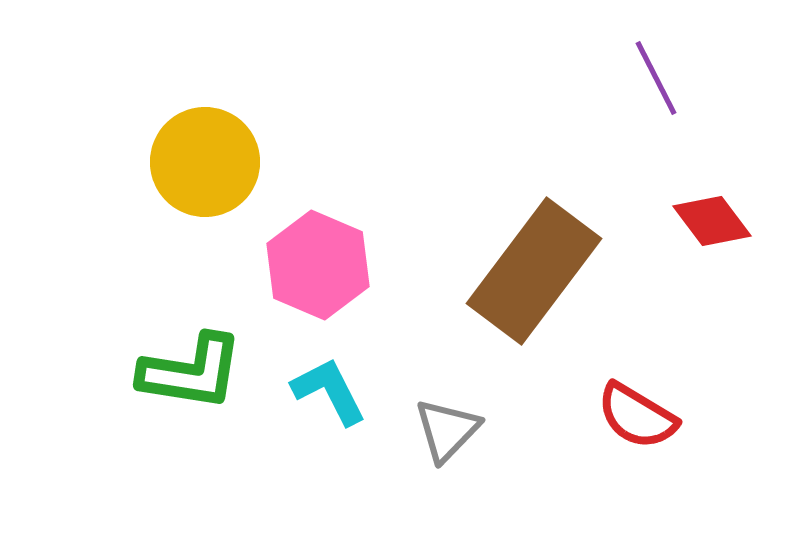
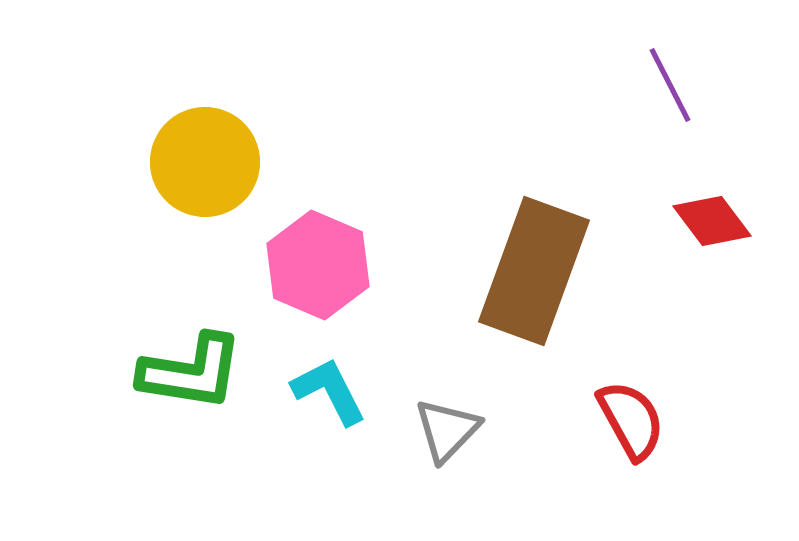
purple line: moved 14 px right, 7 px down
brown rectangle: rotated 17 degrees counterclockwise
red semicircle: moved 6 px left, 4 px down; rotated 150 degrees counterclockwise
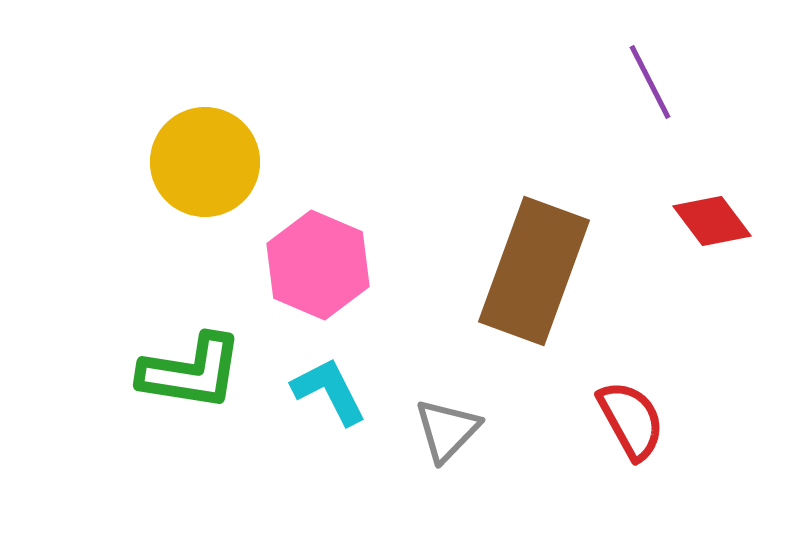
purple line: moved 20 px left, 3 px up
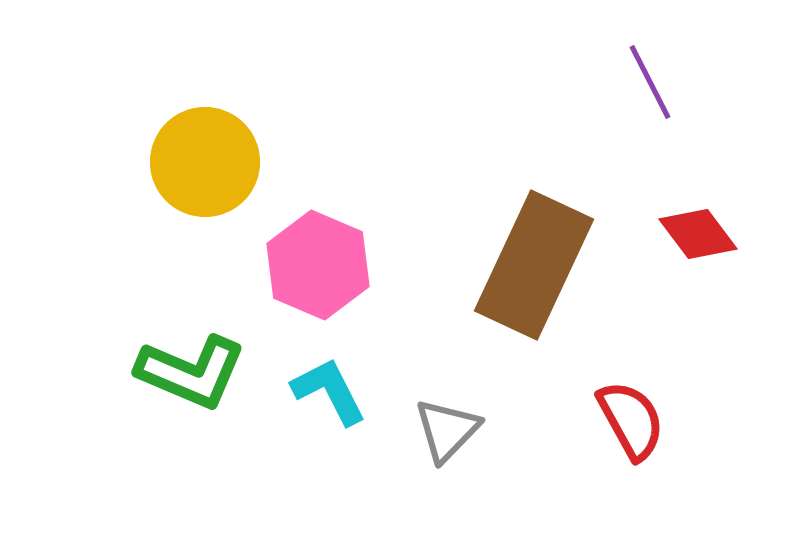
red diamond: moved 14 px left, 13 px down
brown rectangle: moved 6 px up; rotated 5 degrees clockwise
green L-shape: rotated 14 degrees clockwise
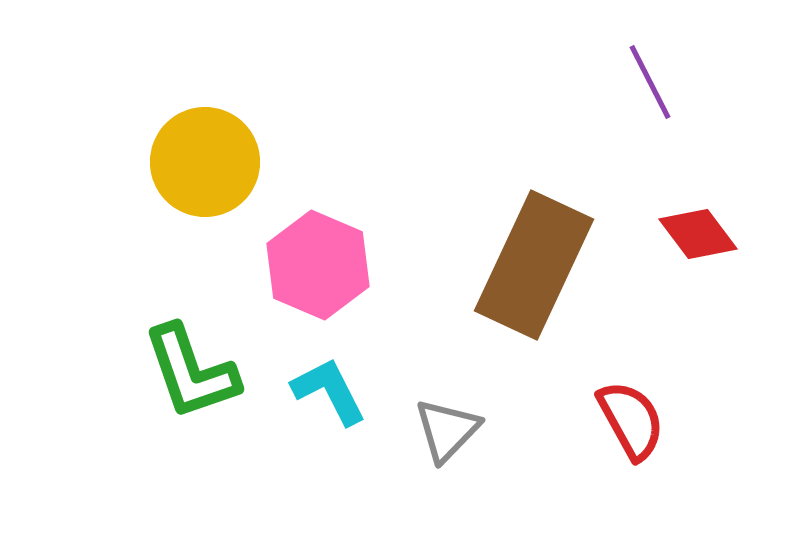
green L-shape: rotated 48 degrees clockwise
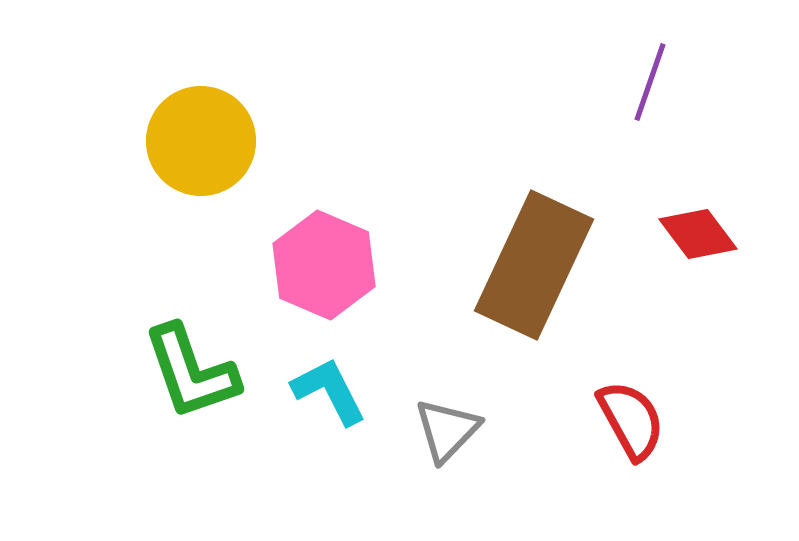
purple line: rotated 46 degrees clockwise
yellow circle: moved 4 px left, 21 px up
pink hexagon: moved 6 px right
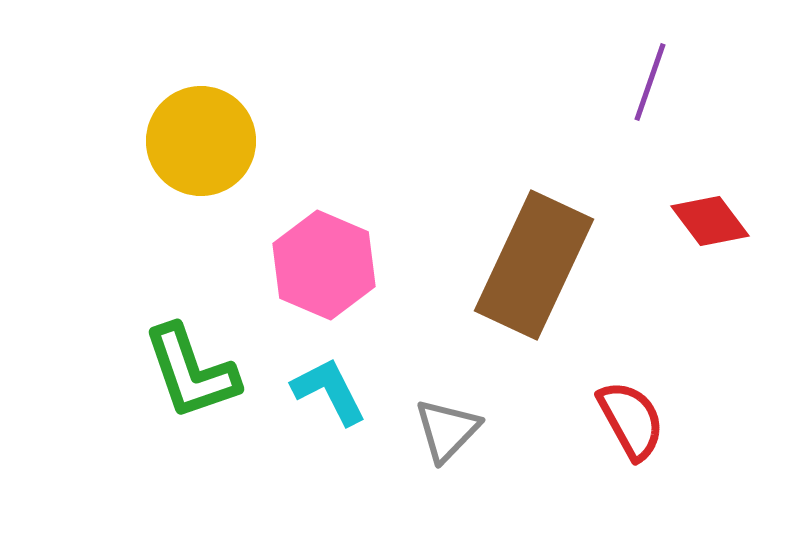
red diamond: moved 12 px right, 13 px up
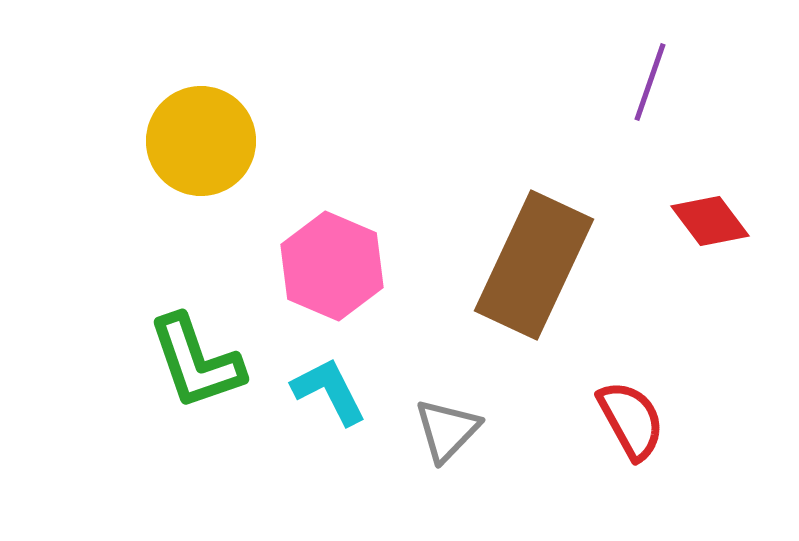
pink hexagon: moved 8 px right, 1 px down
green L-shape: moved 5 px right, 10 px up
